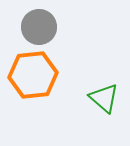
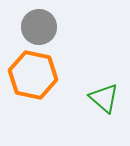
orange hexagon: rotated 18 degrees clockwise
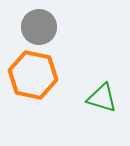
green triangle: moved 2 px left; rotated 24 degrees counterclockwise
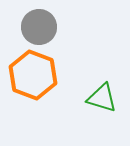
orange hexagon: rotated 9 degrees clockwise
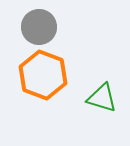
orange hexagon: moved 10 px right
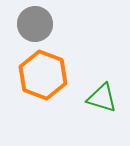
gray circle: moved 4 px left, 3 px up
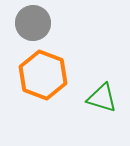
gray circle: moved 2 px left, 1 px up
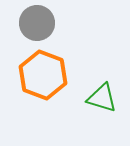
gray circle: moved 4 px right
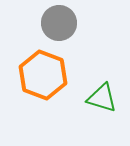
gray circle: moved 22 px right
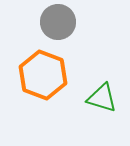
gray circle: moved 1 px left, 1 px up
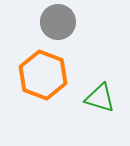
green triangle: moved 2 px left
